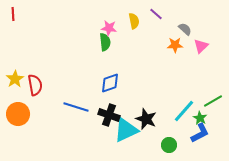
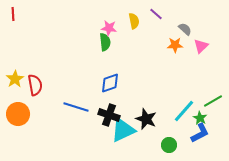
cyan triangle: moved 3 px left
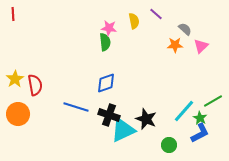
blue diamond: moved 4 px left
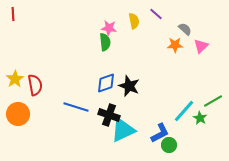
black star: moved 17 px left, 33 px up
blue L-shape: moved 40 px left
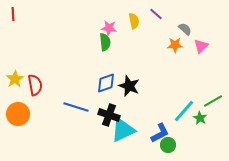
green circle: moved 1 px left
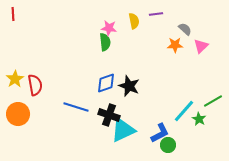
purple line: rotated 48 degrees counterclockwise
green star: moved 1 px left, 1 px down
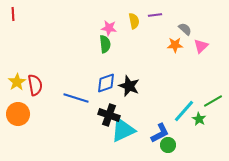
purple line: moved 1 px left, 1 px down
green semicircle: moved 2 px down
yellow star: moved 2 px right, 3 px down
blue line: moved 9 px up
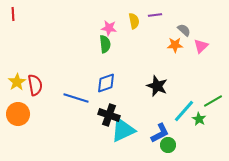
gray semicircle: moved 1 px left, 1 px down
black star: moved 28 px right
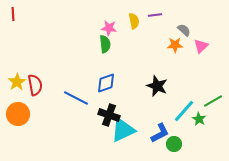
blue line: rotated 10 degrees clockwise
green circle: moved 6 px right, 1 px up
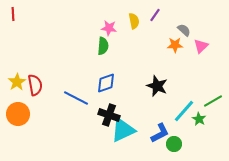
purple line: rotated 48 degrees counterclockwise
green semicircle: moved 2 px left, 2 px down; rotated 12 degrees clockwise
